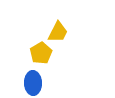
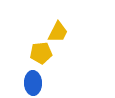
yellow pentagon: rotated 25 degrees clockwise
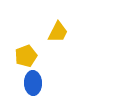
yellow pentagon: moved 15 px left, 3 px down; rotated 15 degrees counterclockwise
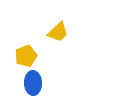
yellow trapezoid: rotated 20 degrees clockwise
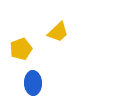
yellow pentagon: moved 5 px left, 7 px up
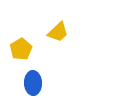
yellow pentagon: rotated 10 degrees counterclockwise
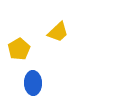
yellow pentagon: moved 2 px left
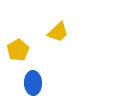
yellow pentagon: moved 1 px left, 1 px down
